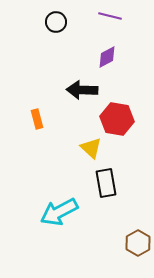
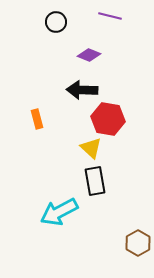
purple diamond: moved 18 px left, 2 px up; rotated 50 degrees clockwise
red hexagon: moved 9 px left
black rectangle: moved 11 px left, 2 px up
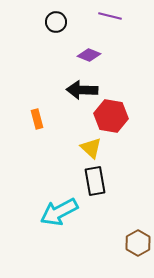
red hexagon: moved 3 px right, 3 px up
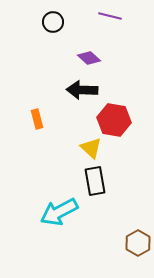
black circle: moved 3 px left
purple diamond: moved 3 px down; rotated 20 degrees clockwise
red hexagon: moved 3 px right, 4 px down
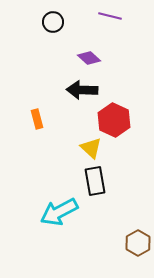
red hexagon: rotated 16 degrees clockwise
